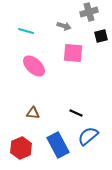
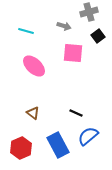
black square: moved 3 px left; rotated 24 degrees counterclockwise
brown triangle: rotated 32 degrees clockwise
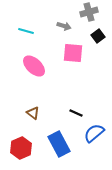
blue semicircle: moved 6 px right, 3 px up
blue rectangle: moved 1 px right, 1 px up
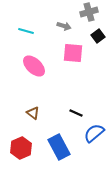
blue rectangle: moved 3 px down
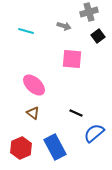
pink square: moved 1 px left, 6 px down
pink ellipse: moved 19 px down
blue rectangle: moved 4 px left
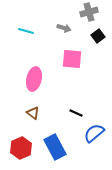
gray arrow: moved 2 px down
pink ellipse: moved 6 px up; rotated 60 degrees clockwise
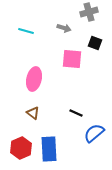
black square: moved 3 px left, 7 px down; rotated 32 degrees counterclockwise
blue rectangle: moved 6 px left, 2 px down; rotated 25 degrees clockwise
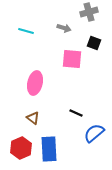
black square: moved 1 px left
pink ellipse: moved 1 px right, 4 px down
brown triangle: moved 5 px down
